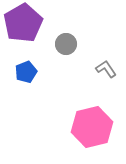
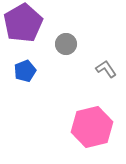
blue pentagon: moved 1 px left, 1 px up
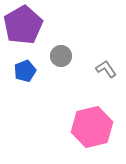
purple pentagon: moved 2 px down
gray circle: moved 5 px left, 12 px down
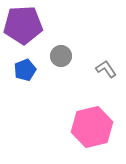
purple pentagon: rotated 27 degrees clockwise
blue pentagon: moved 1 px up
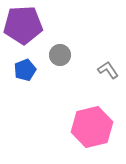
gray circle: moved 1 px left, 1 px up
gray L-shape: moved 2 px right, 1 px down
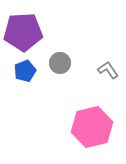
purple pentagon: moved 7 px down
gray circle: moved 8 px down
blue pentagon: moved 1 px down
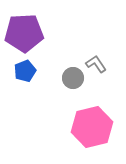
purple pentagon: moved 1 px right, 1 px down
gray circle: moved 13 px right, 15 px down
gray L-shape: moved 12 px left, 6 px up
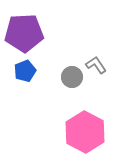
gray L-shape: moved 1 px down
gray circle: moved 1 px left, 1 px up
pink hexagon: moved 7 px left, 5 px down; rotated 18 degrees counterclockwise
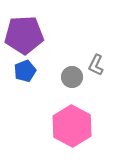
purple pentagon: moved 2 px down
gray L-shape: rotated 120 degrees counterclockwise
pink hexagon: moved 13 px left, 6 px up
